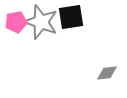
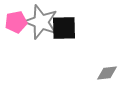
black square: moved 7 px left, 11 px down; rotated 8 degrees clockwise
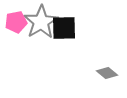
gray star: rotated 20 degrees clockwise
gray diamond: rotated 45 degrees clockwise
